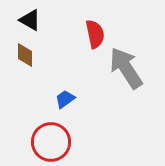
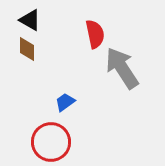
brown diamond: moved 2 px right, 6 px up
gray arrow: moved 4 px left
blue trapezoid: moved 3 px down
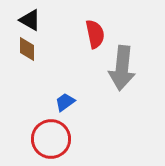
gray arrow: rotated 141 degrees counterclockwise
red circle: moved 3 px up
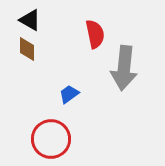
gray arrow: moved 2 px right
blue trapezoid: moved 4 px right, 8 px up
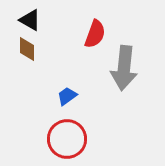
red semicircle: rotated 32 degrees clockwise
blue trapezoid: moved 2 px left, 2 px down
red circle: moved 16 px right
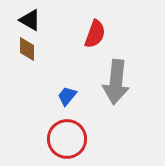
gray arrow: moved 8 px left, 14 px down
blue trapezoid: rotated 15 degrees counterclockwise
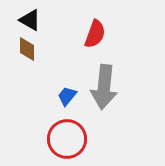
gray arrow: moved 12 px left, 5 px down
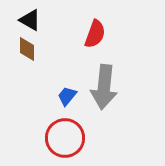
red circle: moved 2 px left, 1 px up
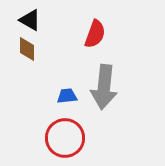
blue trapezoid: rotated 45 degrees clockwise
